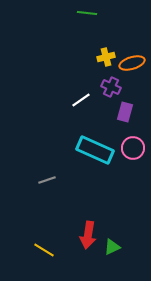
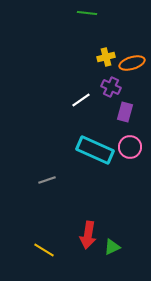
pink circle: moved 3 px left, 1 px up
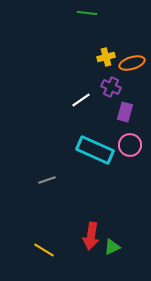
pink circle: moved 2 px up
red arrow: moved 3 px right, 1 px down
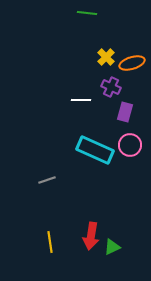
yellow cross: rotated 30 degrees counterclockwise
white line: rotated 36 degrees clockwise
yellow line: moved 6 px right, 8 px up; rotated 50 degrees clockwise
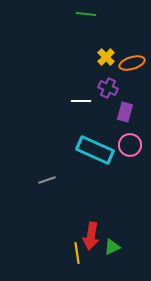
green line: moved 1 px left, 1 px down
purple cross: moved 3 px left, 1 px down
white line: moved 1 px down
yellow line: moved 27 px right, 11 px down
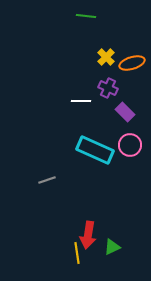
green line: moved 2 px down
purple rectangle: rotated 60 degrees counterclockwise
red arrow: moved 3 px left, 1 px up
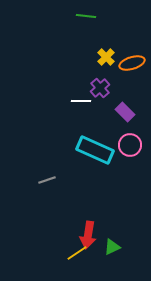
purple cross: moved 8 px left; rotated 24 degrees clockwise
yellow line: rotated 65 degrees clockwise
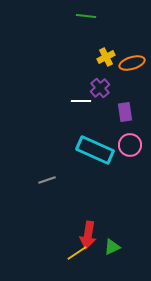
yellow cross: rotated 18 degrees clockwise
purple rectangle: rotated 36 degrees clockwise
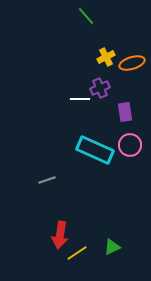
green line: rotated 42 degrees clockwise
purple cross: rotated 18 degrees clockwise
white line: moved 1 px left, 2 px up
red arrow: moved 28 px left
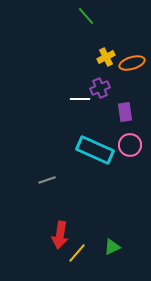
yellow line: rotated 15 degrees counterclockwise
